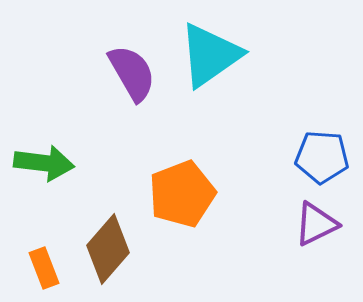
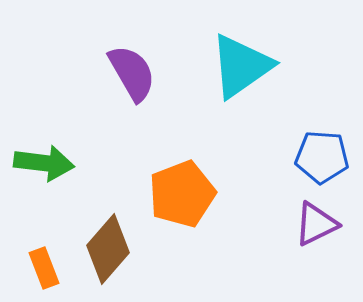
cyan triangle: moved 31 px right, 11 px down
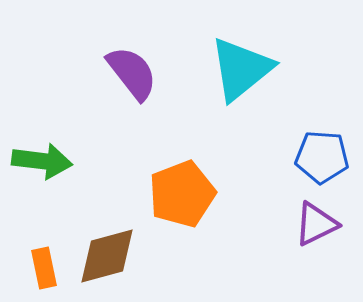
cyan triangle: moved 3 px down; rotated 4 degrees counterclockwise
purple semicircle: rotated 8 degrees counterclockwise
green arrow: moved 2 px left, 2 px up
brown diamond: moved 1 px left, 7 px down; rotated 34 degrees clockwise
orange rectangle: rotated 9 degrees clockwise
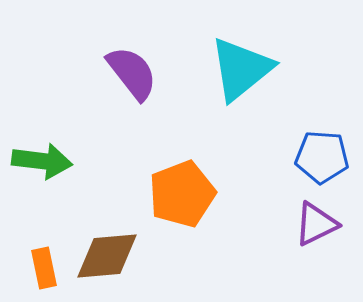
brown diamond: rotated 10 degrees clockwise
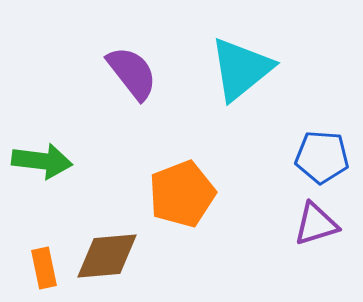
purple triangle: rotated 9 degrees clockwise
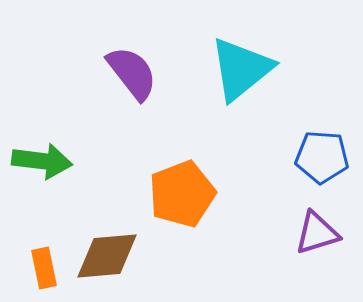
purple triangle: moved 1 px right, 9 px down
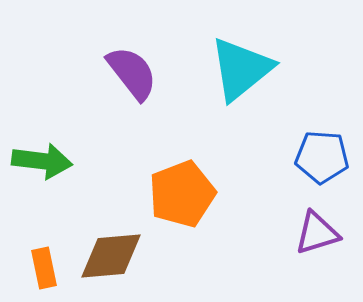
brown diamond: moved 4 px right
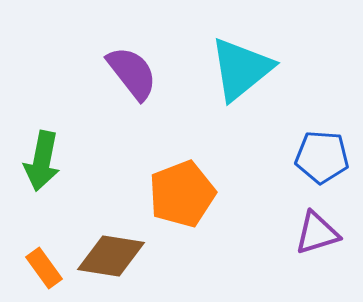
green arrow: rotated 94 degrees clockwise
brown diamond: rotated 14 degrees clockwise
orange rectangle: rotated 24 degrees counterclockwise
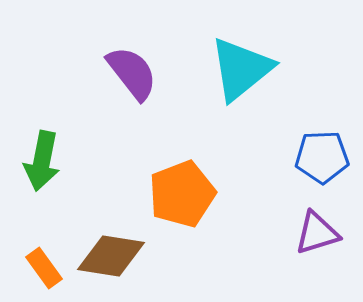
blue pentagon: rotated 6 degrees counterclockwise
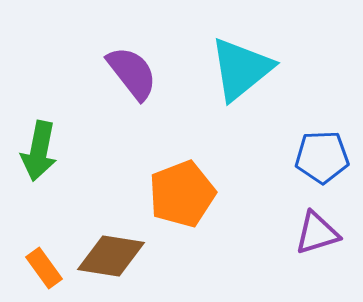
green arrow: moved 3 px left, 10 px up
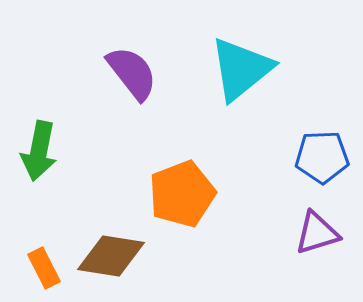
orange rectangle: rotated 9 degrees clockwise
